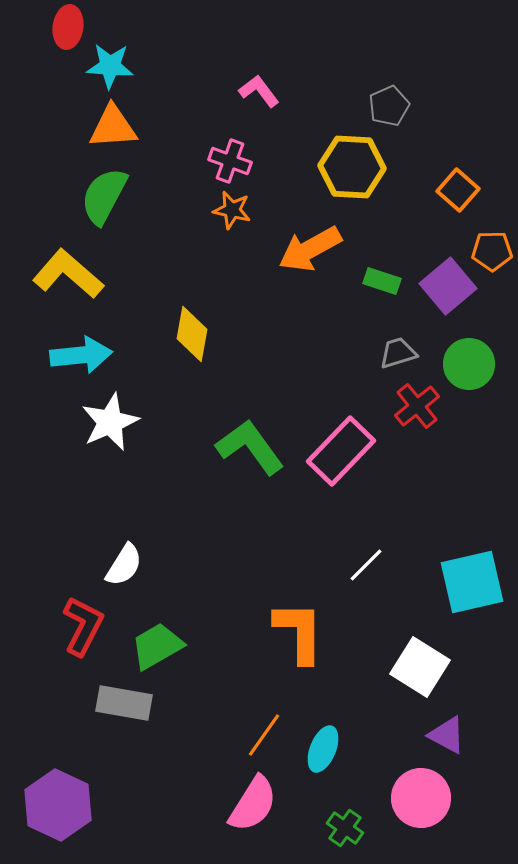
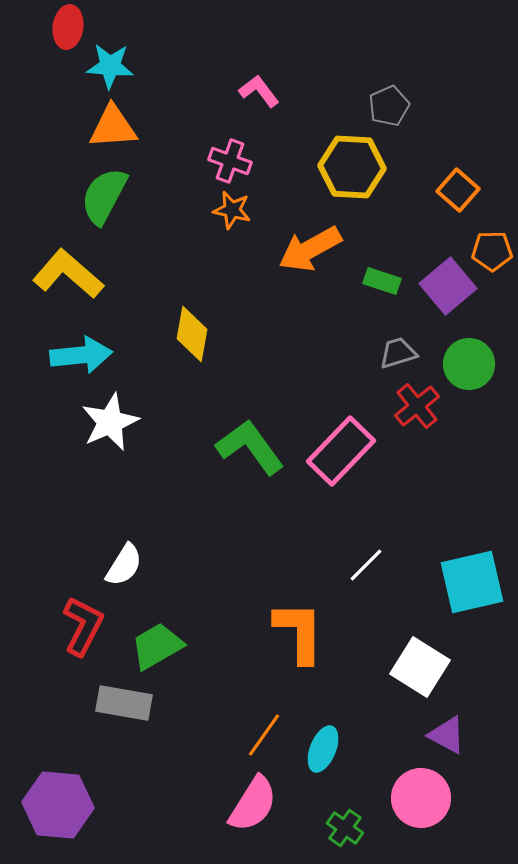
purple hexagon: rotated 20 degrees counterclockwise
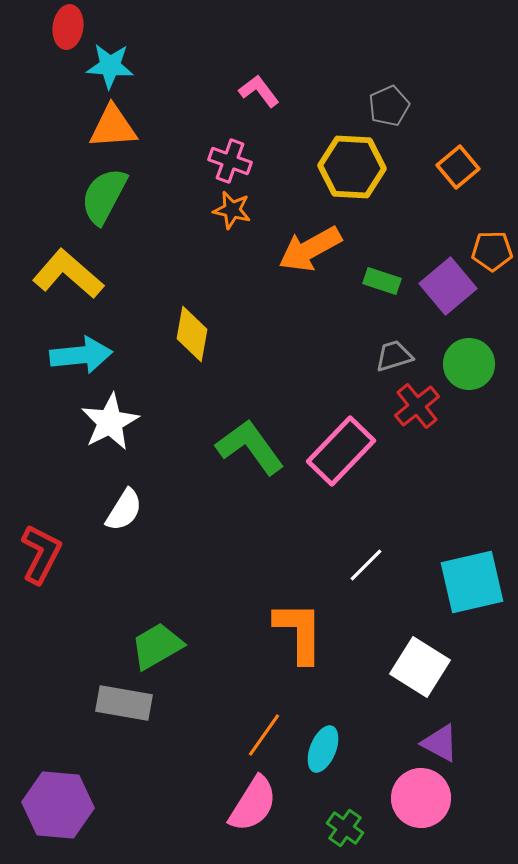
orange square: moved 23 px up; rotated 9 degrees clockwise
gray trapezoid: moved 4 px left, 3 px down
white star: rotated 4 degrees counterclockwise
white semicircle: moved 55 px up
red L-shape: moved 42 px left, 72 px up
purple triangle: moved 7 px left, 8 px down
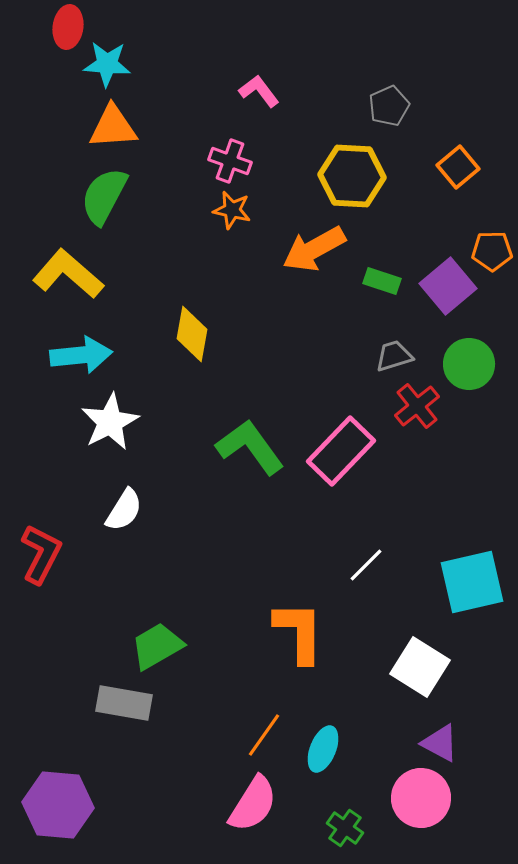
cyan star: moved 3 px left, 2 px up
yellow hexagon: moved 9 px down
orange arrow: moved 4 px right
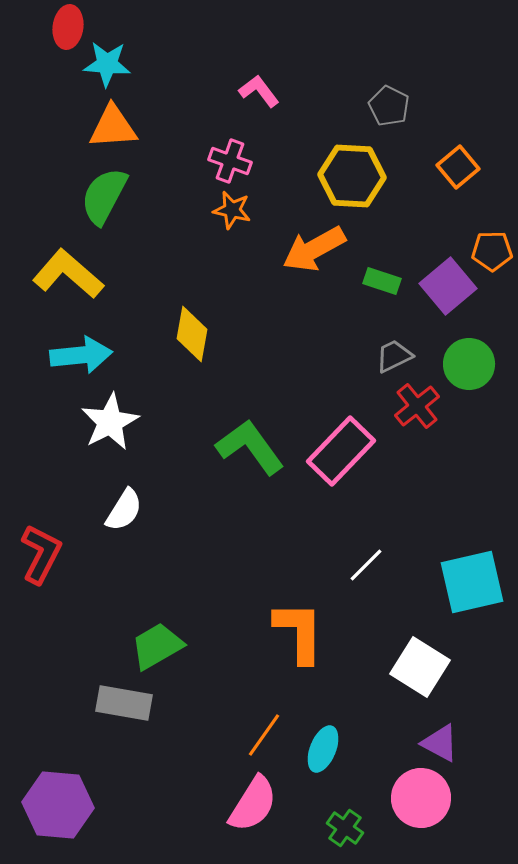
gray pentagon: rotated 21 degrees counterclockwise
gray trapezoid: rotated 9 degrees counterclockwise
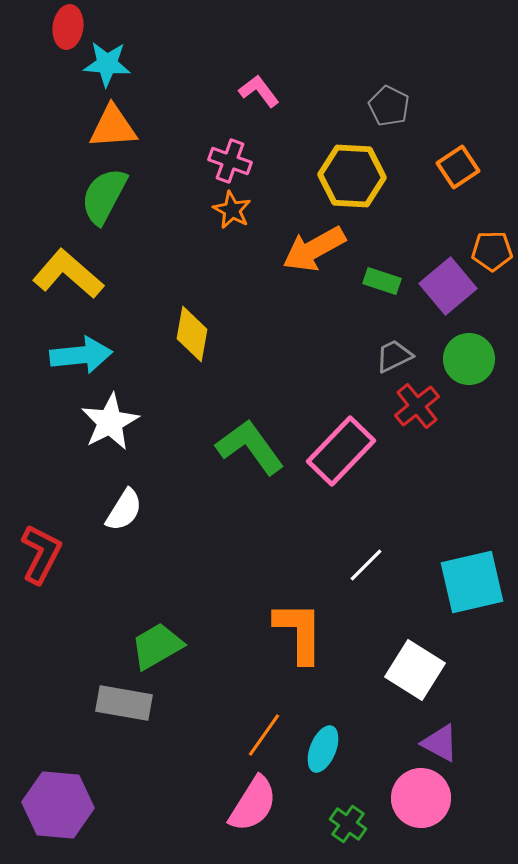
orange square: rotated 6 degrees clockwise
orange star: rotated 15 degrees clockwise
green circle: moved 5 px up
white square: moved 5 px left, 3 px down
green cross: moved 3 px right, 4 px up
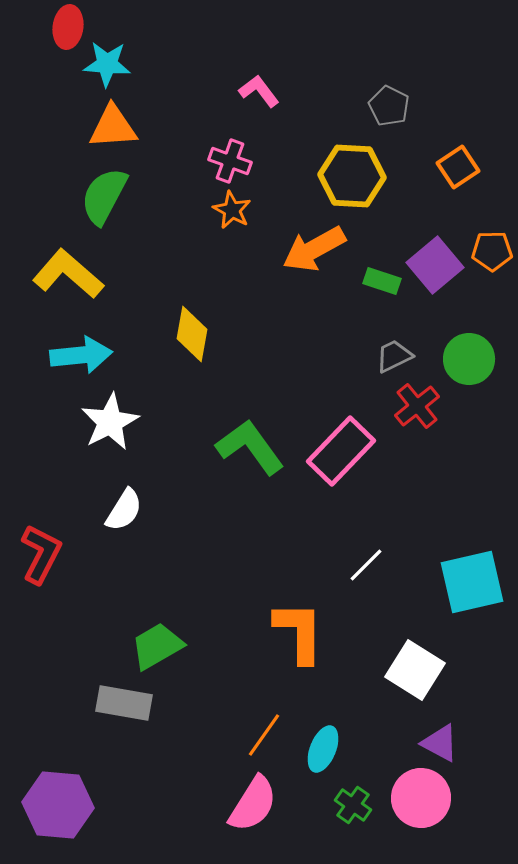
purple square: moved 13 px left, 21 px up
green cross: moved 5 px right, 19 px up
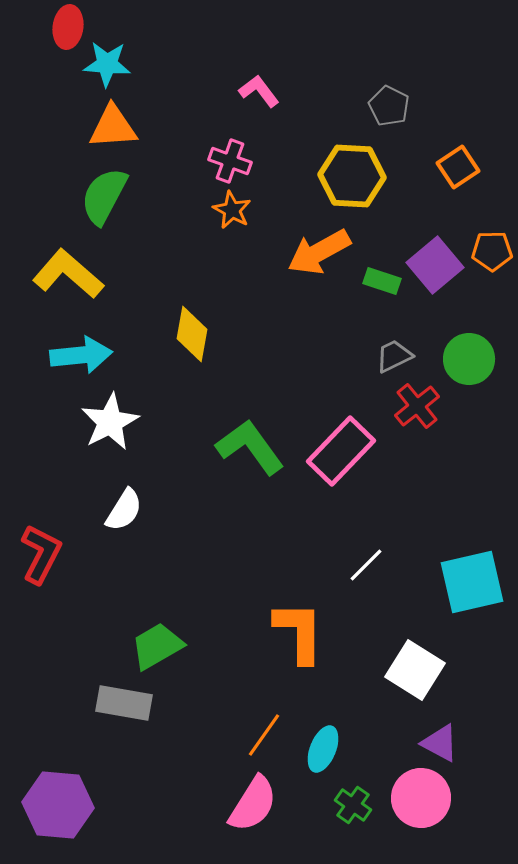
orange arrow: moved 5 px right, 3 px down
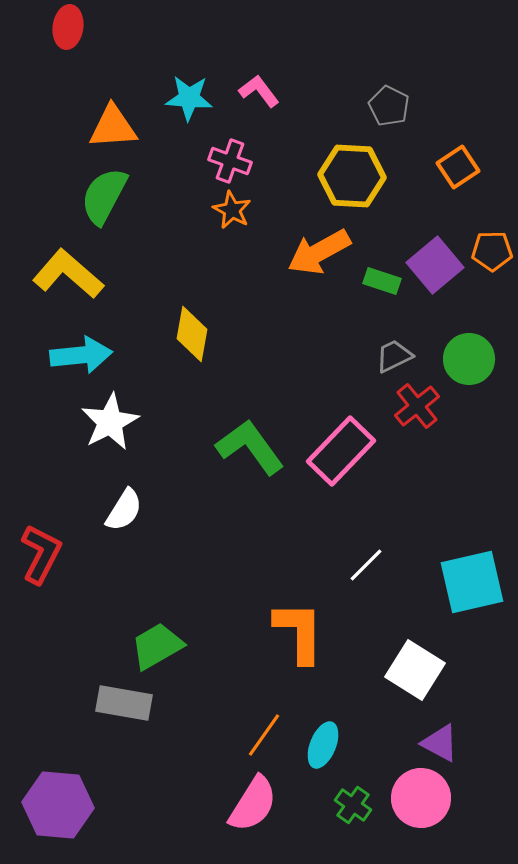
cyan star: moved 82 px right, 34 px down
cyan ellipse: moved 4 px up
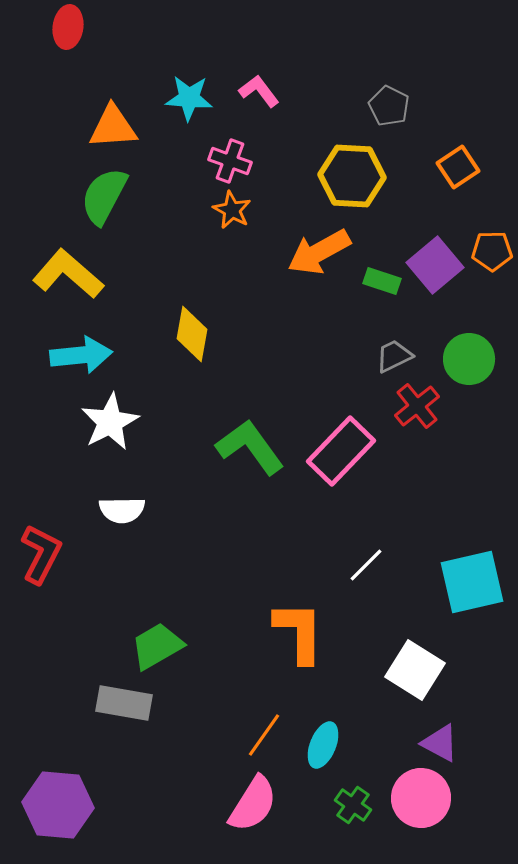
white semicircle: moved 2 px left; rotated 57 degrees clockwise
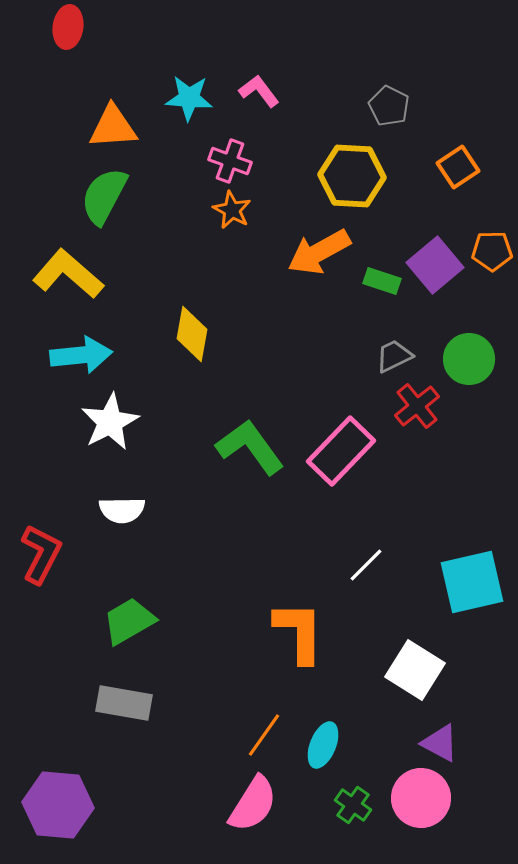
green trapezoid: moved 28 px left, 25 px up
